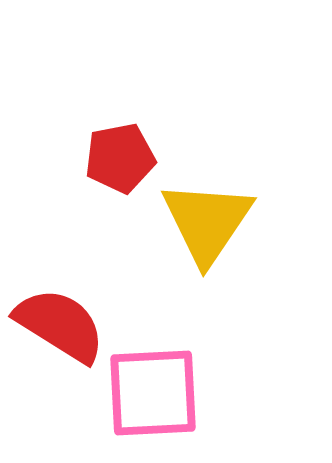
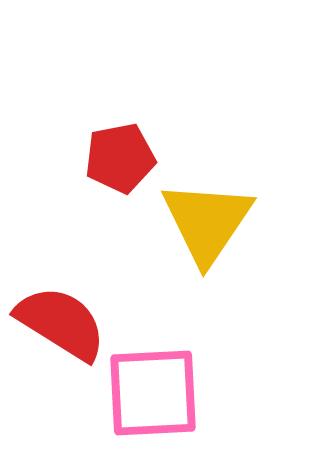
red semicircle: moved 1 px right, 2 px up
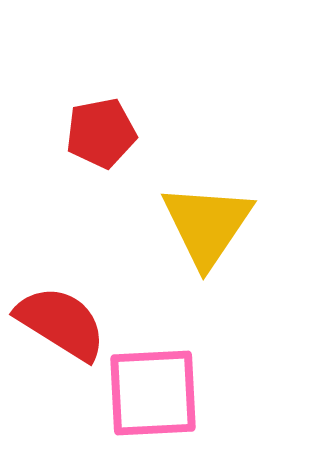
red pentagon: moved 19 px left, 25 px up
yellow triangle: moved 3 px down
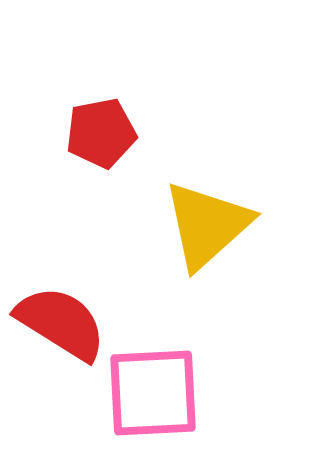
yellow triangle: rotated 14 degrees clockwise
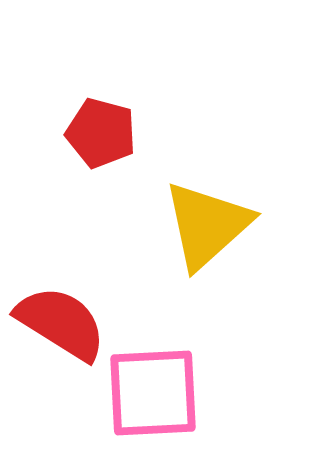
red pentagon: rotated 26 degrees clockwise
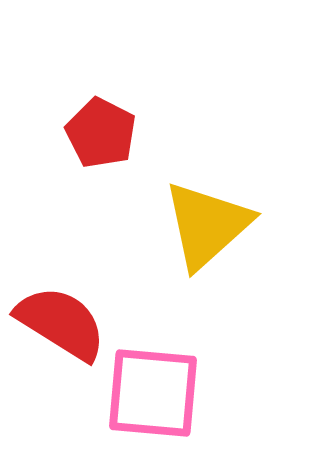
red pentagon: rotated 12 degrees clockwise
pink square: rotated 8 degrees clockwise
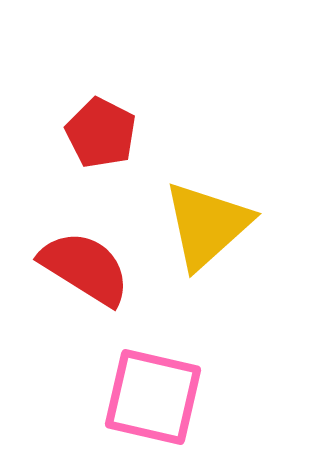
red semicircle: moved 24 px right, 55 px up
pink square: moved 4 px down; rotated 8 degrees clockwise
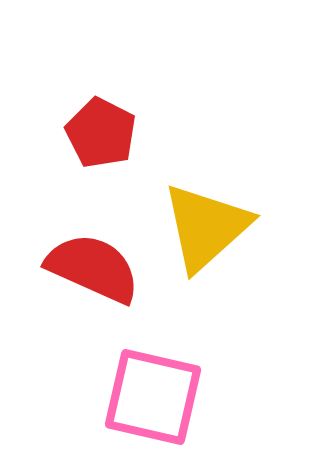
yellow triangle: moved 1 px left, 2 px down
red semicircle: moved 8 px right; rotated 8 degrees counterclockwise
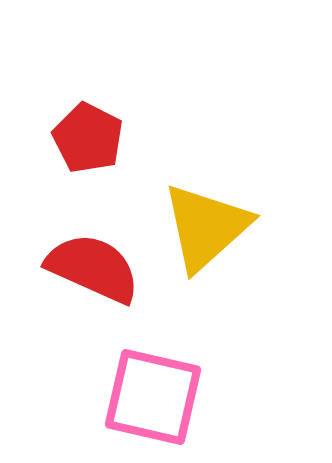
red pentagon: moved 13 px left, 5 px down
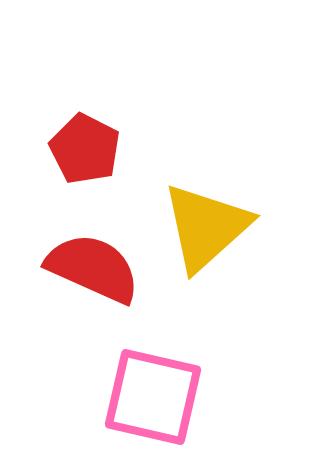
red pentagon: moved 3 px left, 11 px down
